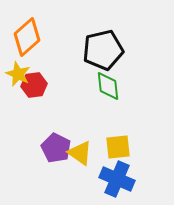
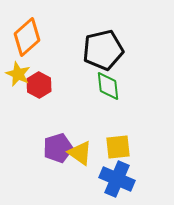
red hexagon: moved 5 px right; rotated 25 degrees counterclockwise
purple pentagon: moved 2 px right; rotated 28 degrees clockwise
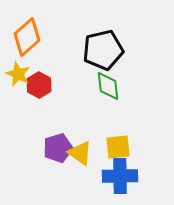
blue cross: moved 3 px right, 3 px up; rotated 24 degrees counterclockwise
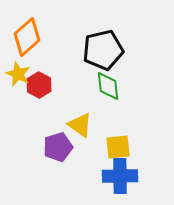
purple pentagon: moved 1 px up
yellow triangle: moved 28 px up
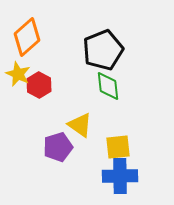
black pentagon: rotated 9 degrees counterclockwise
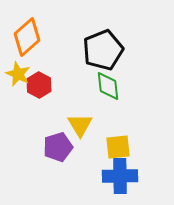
yellow triangle: rotated 24 degrees clockwise
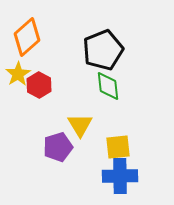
yellow star: rotated 15 degrees clockwise
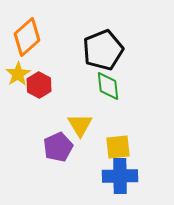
purple pentagon: rotated 8 degrees counterclockwise
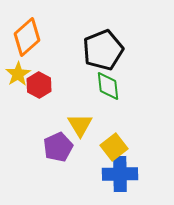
yellow square: moved 4 px left; rotated 32 degrees counterclockwise
blue cross: moved 2 px up
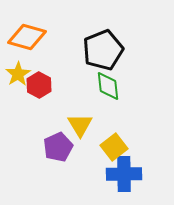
orange diamond: rotated 57 degrees clockwise
blue cross: moved 4 px right
